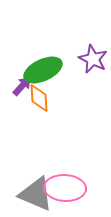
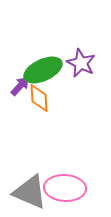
purple star: moved 12 px left, 4 px down
purple arrow: moved 2 px left
gray triangle: moved 6 px left, 2 px up
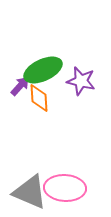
purple star: moved 18 px down; rotated 12 degrees counterclockwise
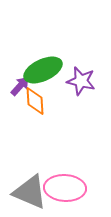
orange diamond: moved 4 px left, 3 px down
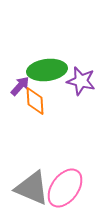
green ellipse: moved 4 px right; rotated 18 degrees clockwise
pink ellipse: rotated 57 degrees counterclockwise
gray triangle: moved 2 px right, 4 px up
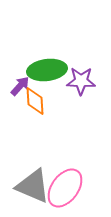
purple star: rotated 12 degrees counterclockwise
gray triangle: moved 1 px right, 2 px up
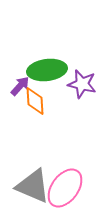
purple star: moved 1 px right, 3 px down; rotated 12 degrees clockwise
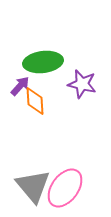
green ellipse: moved 4 px left, 8 px up
gray triangle: rotated 27 degrees clockwise
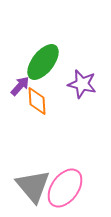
green ellipse: rotated 45 degrees counterclockwise
orange diamond: moved 2 px right
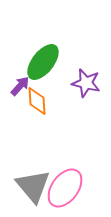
purple star: moved 4 px right, 1 px up
